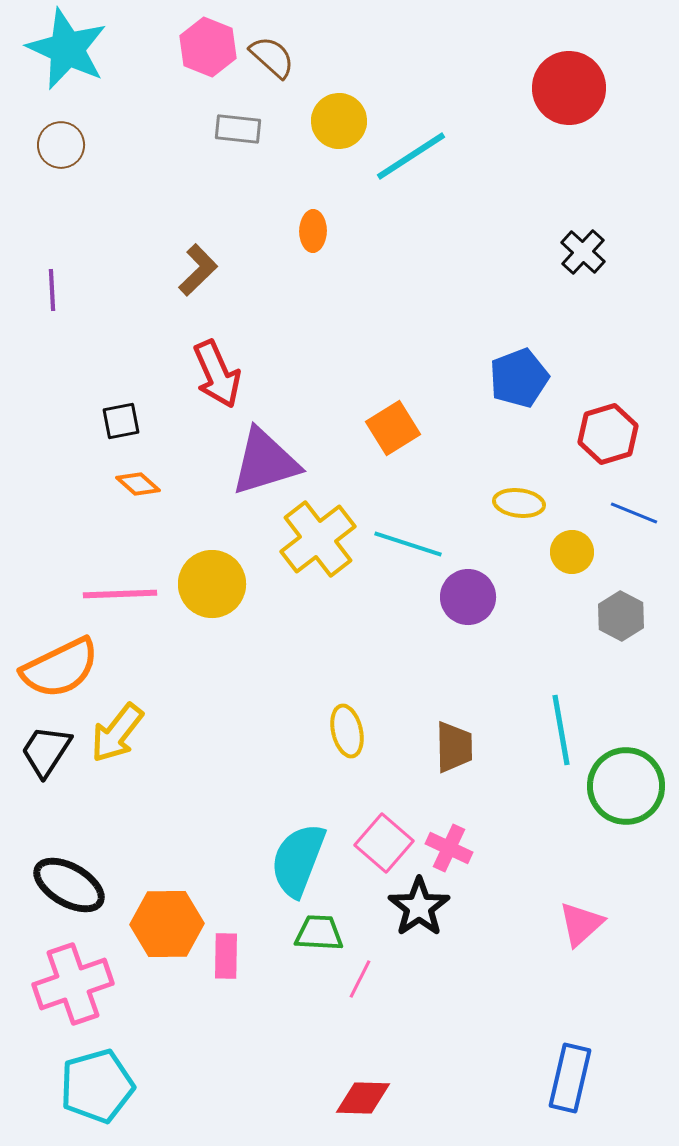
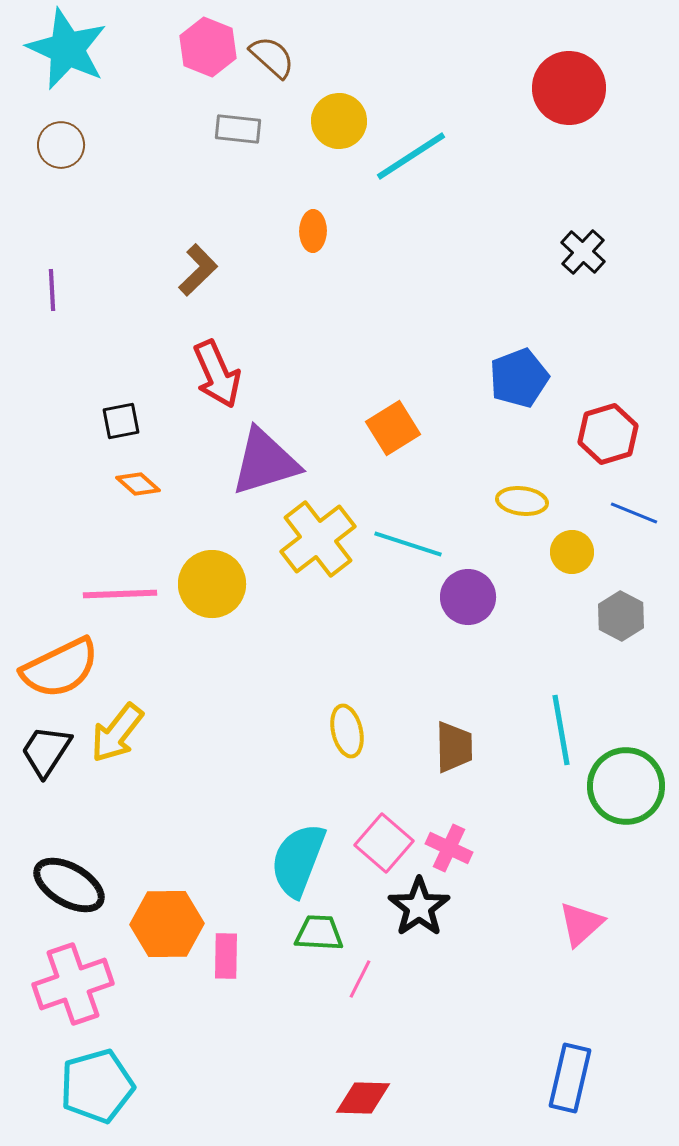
yellow ellipse at (519, 503): moved 3 px right, 2 px up
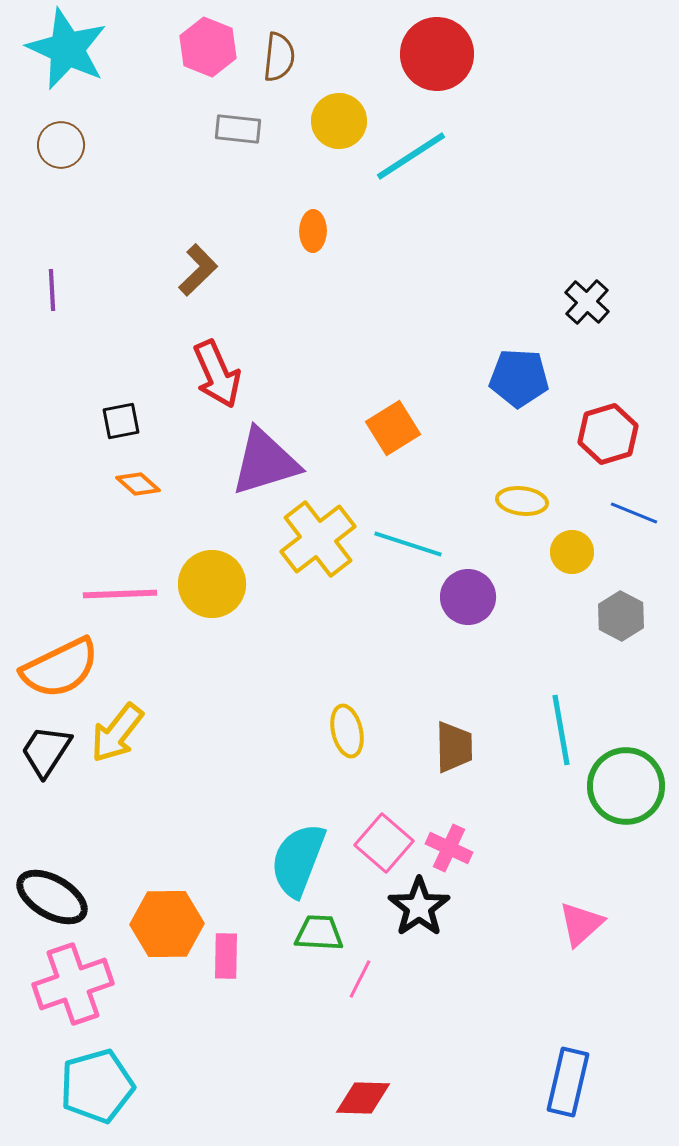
brown semicircle at (272, 57): moved 7 px right; rotated 54 degrees clockwise
red circle at (569, 88): moved 132 px left, 34 px up
black cross at (583, 252): moved 4 px right, 50 px down
blue pentagon at (519, 378): rotated 24 degrees clockwise
black ellipse at (69, 885): moved 17 px left, 12 px down
blue rectangle at (570, 1078): moved 2 px left, 4 px down
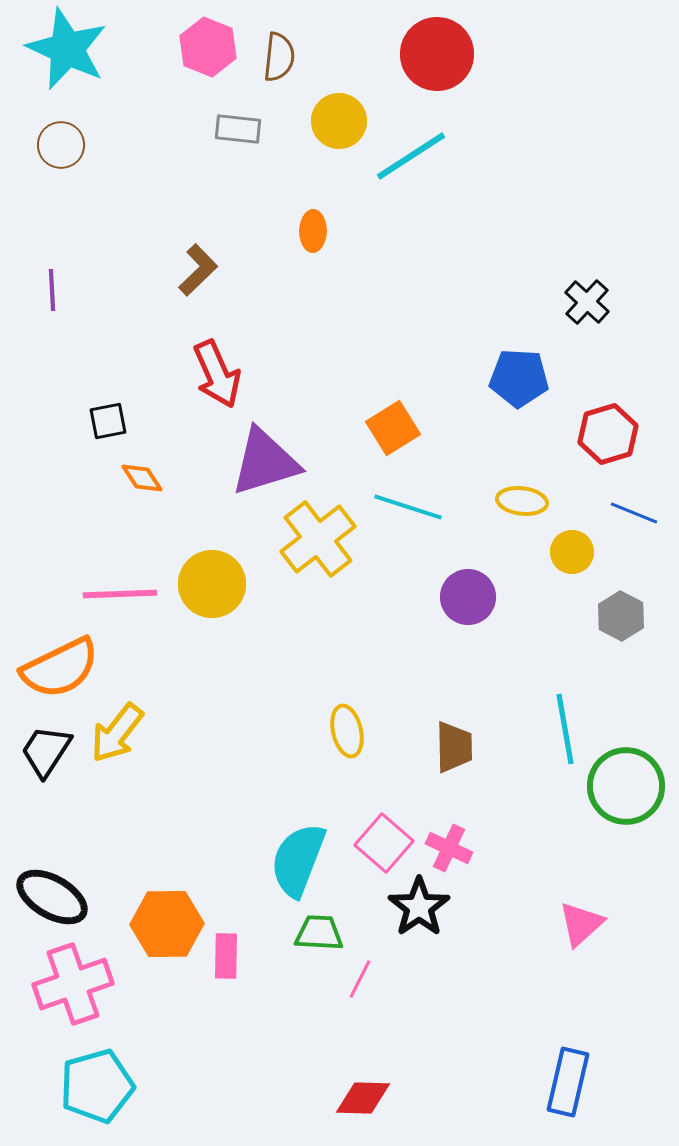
black square at (121, 421): moved 13 px left
orange diamond at (138, 484): moved 4 px right, 6 px up; rotated 15 degrees clockwise
cyan line at (408, 544): moved 37 px up
cyan line at (561, 730): moved 4 px right, 1 px up
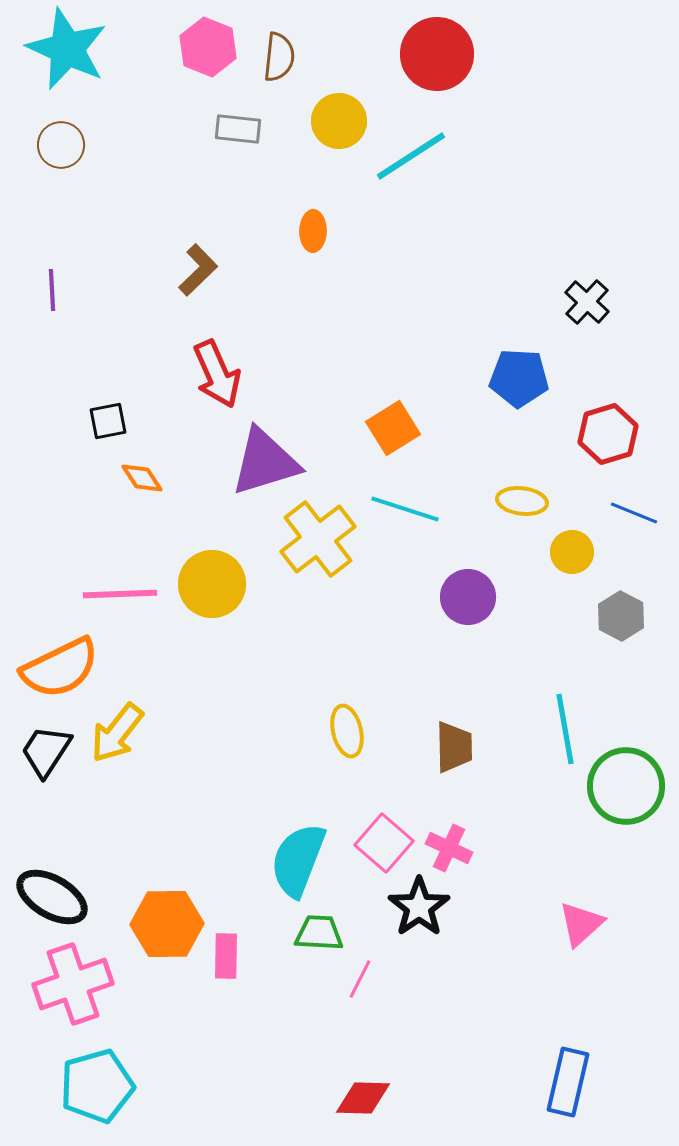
cyan line at (408, 507): moved 3 px left, 2 px down
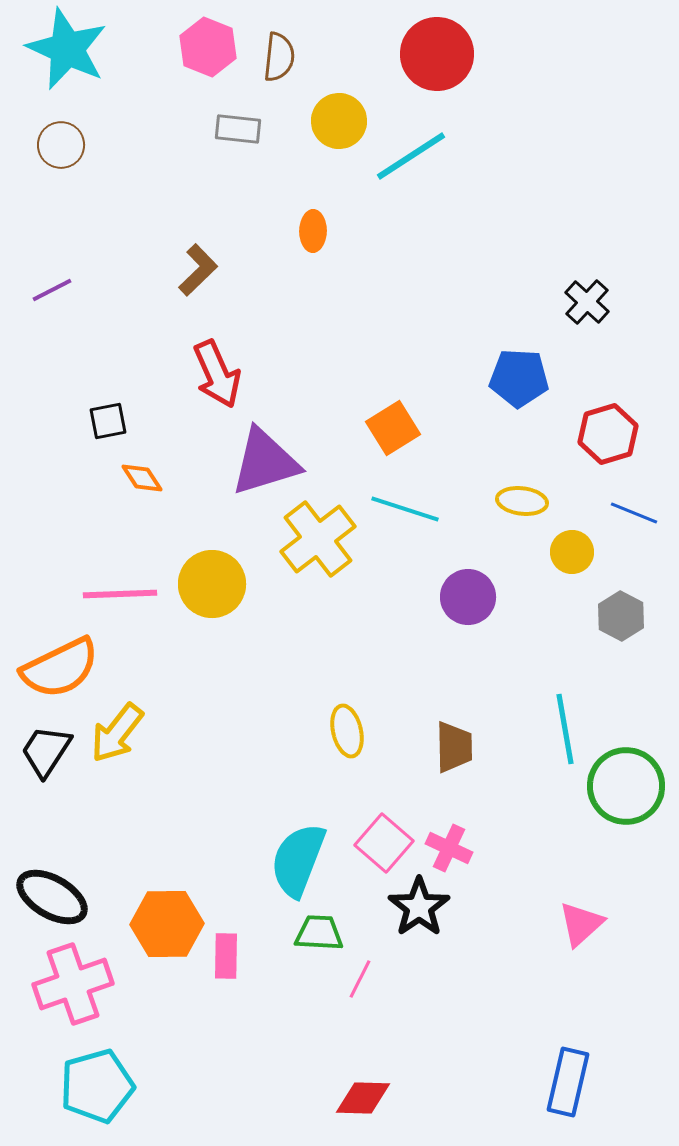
purple line at (52, 290): rotated 66 degrees clockwise
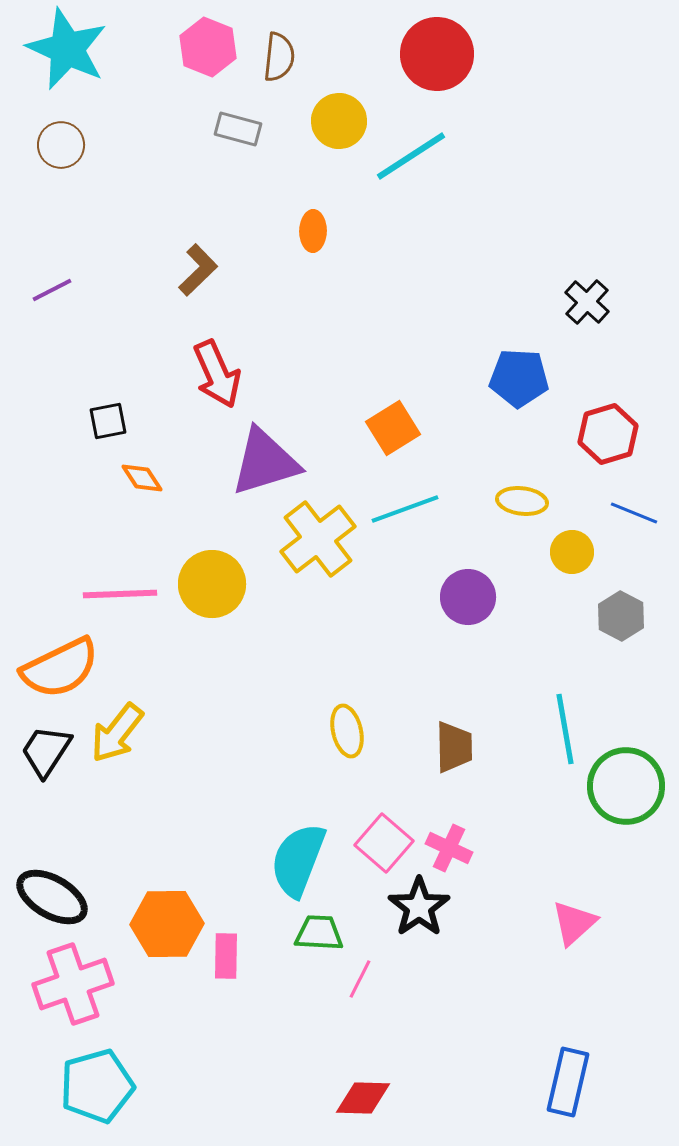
gray rectangle at (238, 129): rotated 9 degrees clockwise
cyan line at (405, 509): rotated 38 degrees counterclockwise
pink triangle at (581, 924): moved 7 px left, 1 px up
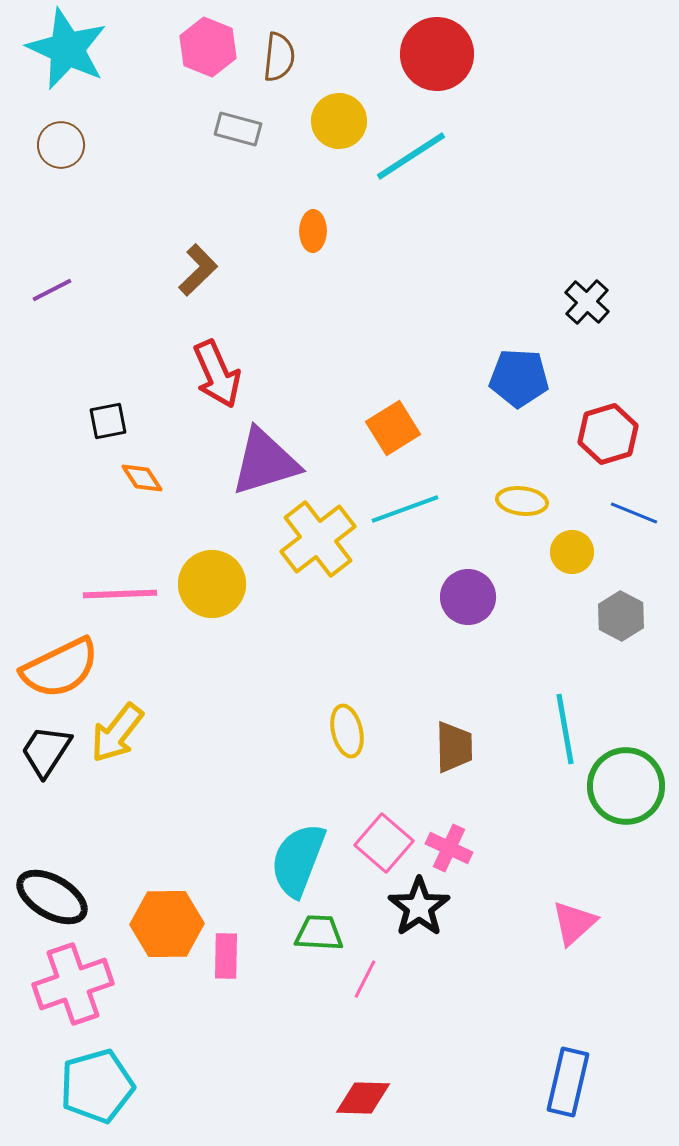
pink line at (360, 979): moved 5 px right
